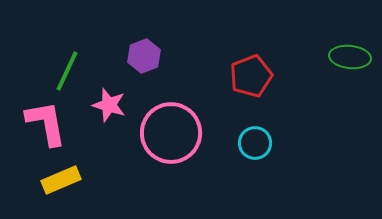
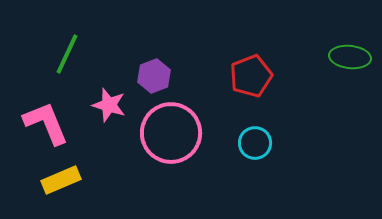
purple hexagon: moved 10 px right, 20 px down
green line: moved 17 px up
pink L-shape: rotated 12 degrees counterclockwise
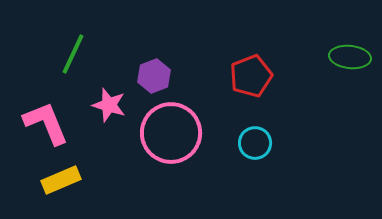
green line: moved 6 px right
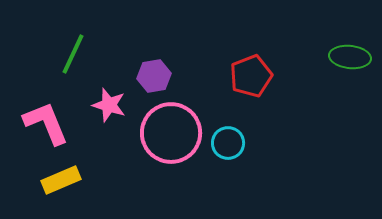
purple hexagon: rotated 12 degrees clockwise
cyan circle: moved 27 px left
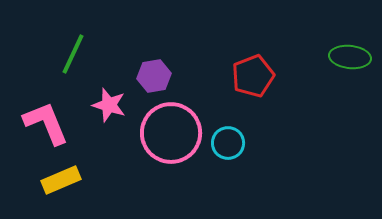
red pentagon: moved 2 px right
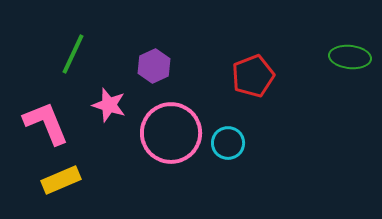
purple hexagon: moved 10 px up; rotated 16 degrees counterclockwise
